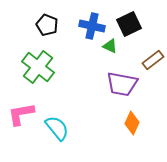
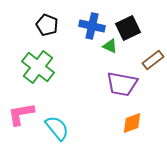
black square: moved 1 px left, 4 px down
orange diamond: rotated 45 degrees clockwise
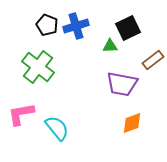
blue cross: moved 16 px left; rotated 30 degrees counterclockwise
green triangle: rotated 28 degrees counterclockwise
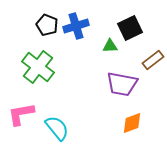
black square: moved 2 px right
